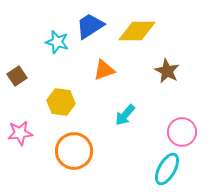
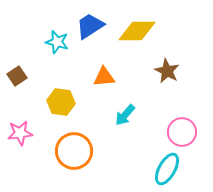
orange triangle: moved 7 px down; rotated 15 degrees clockwise
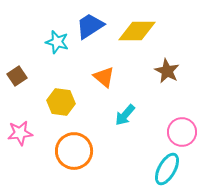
orange triangle: rotated 45 degrees clockwise
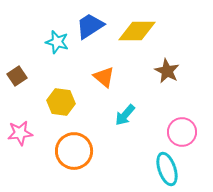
cyan ellipse: rotated 48 degrees counterclockwise
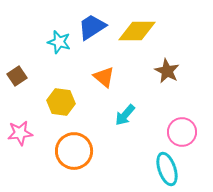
blue trapezoid: moved 2 px right, 1 px down
cyan star: moved 2 px right
